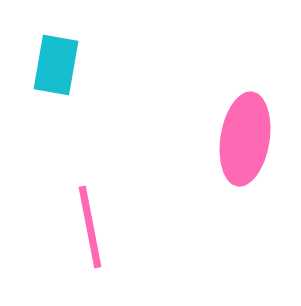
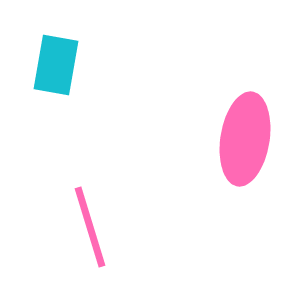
pink line: rotated 6 degrees counterclockwise
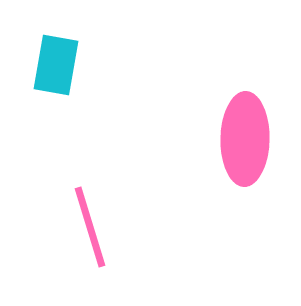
pink ellipse: rotated 8 degrees counterclockwise
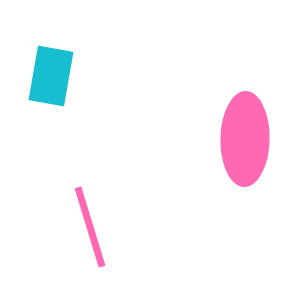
cyan rectangle: moved 5 px left, 11 px down
